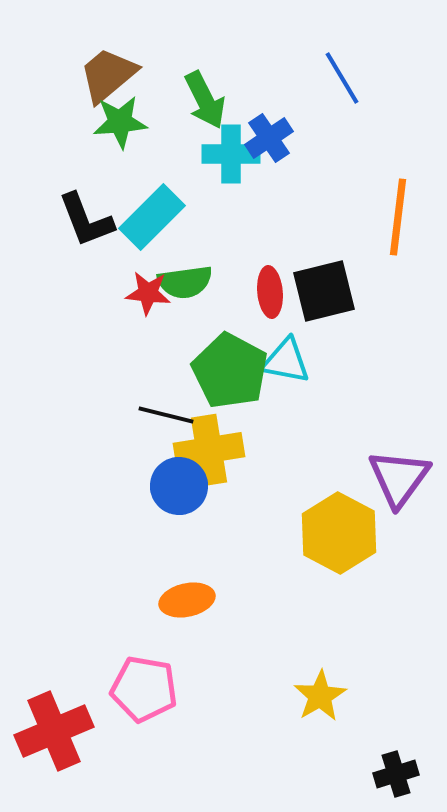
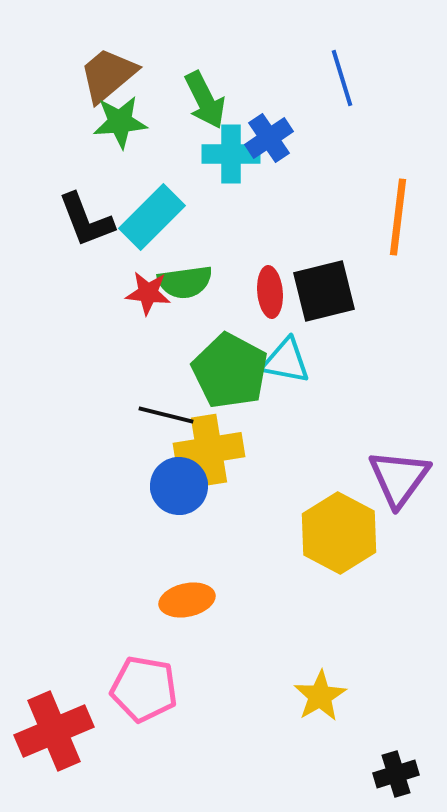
blue line: rotated 14 degrees clockwise
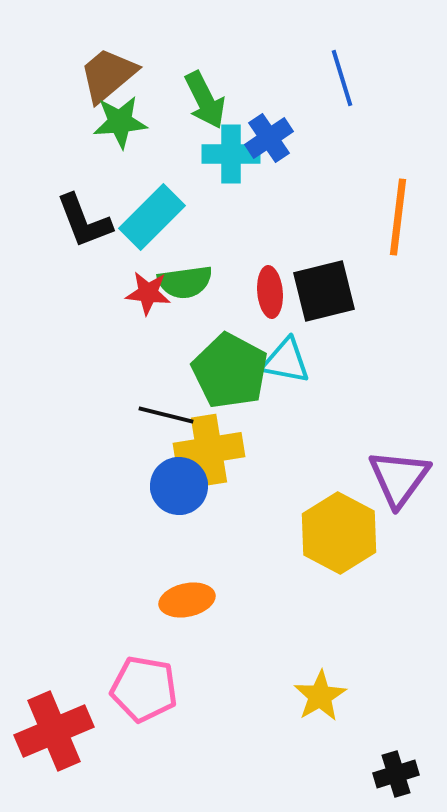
black L-shape: moved 2 px left, 1 px down
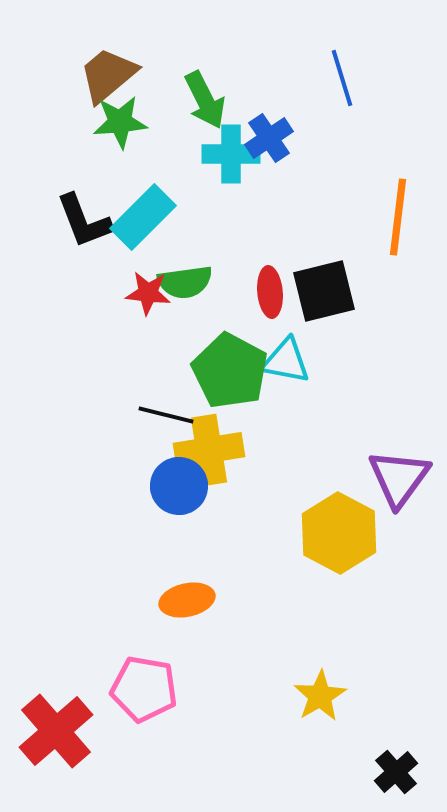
cyan rectangle: moved 9 px left
red cross: moved 2 px right; rotated 18 degrees counterclockwise
black cross: moved 2 px up; rotated 24 degrees counterclockwise
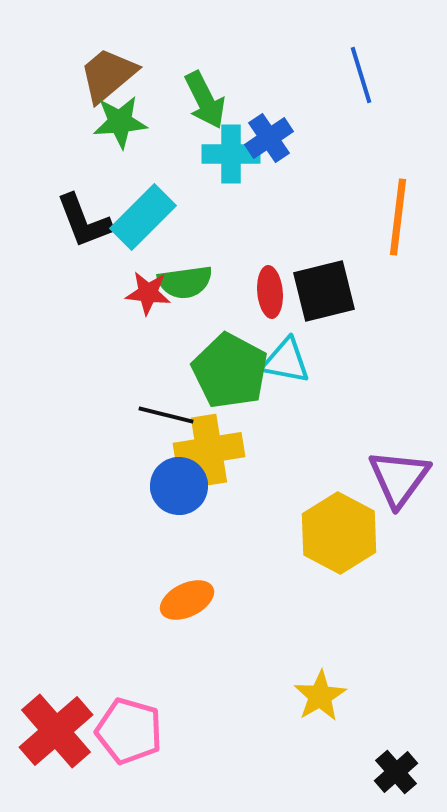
blue line: moved 19 px right, 3 px up
orange ellipse: rotated 14 degrees counterclockwise
pink pentagon: moved 15 px left, 42 px down; rotated 6 degrees clockwise
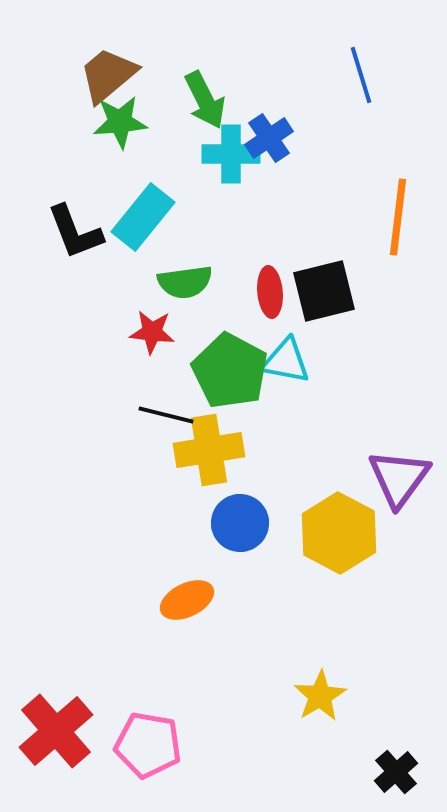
cyan rectangle: rotated 6 degrees counterclockwise
black L-shape: moved 9 px left, 11 px down
red star: moved 4 px right, 39 px down
blue circle: moved 61 px right, 37 px down
pink pentagon: moved 19 px right, 14 px down; rotated 6 degrees counterclockwise
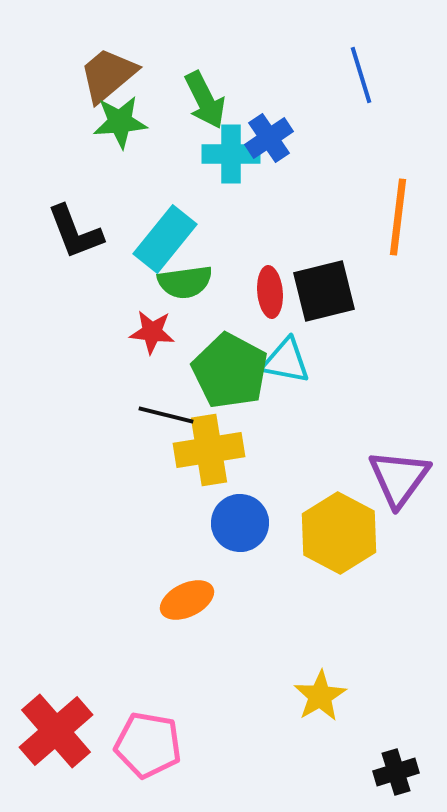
cyan rectangle: moved 22 px right, 22 px down
black cross: rotated 24 degrees clockwise
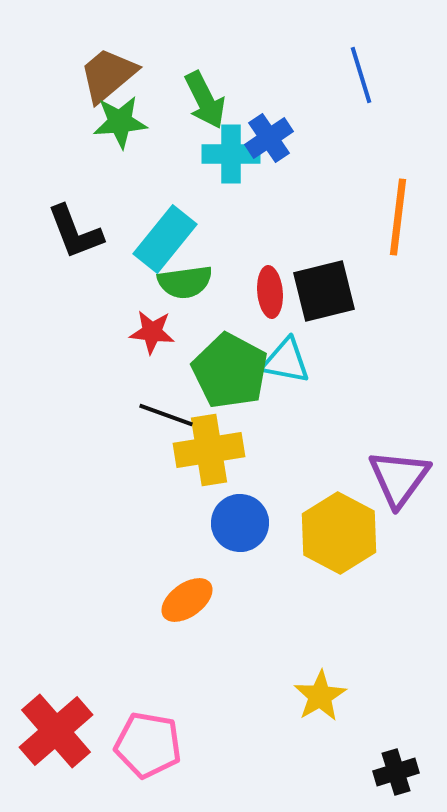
black line: rotated 6 degrees clockwise
orange ellipse: rotated 10 degrees counterclockwise
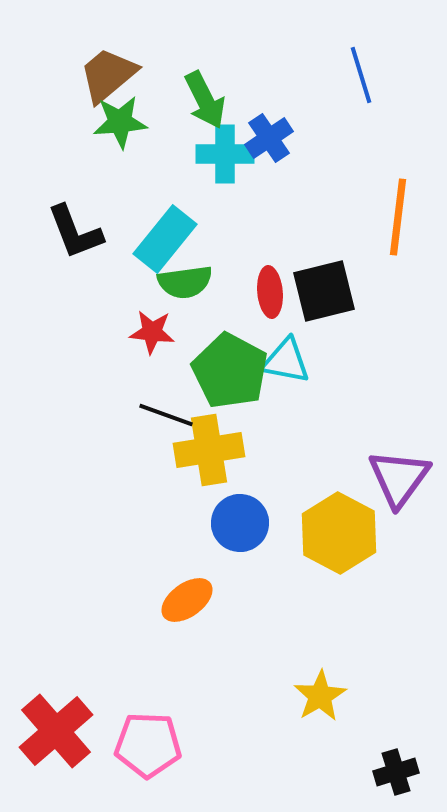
cyan cross: moved 6 px left
pink pentagon: rotated 8 degrees counterclockwise
